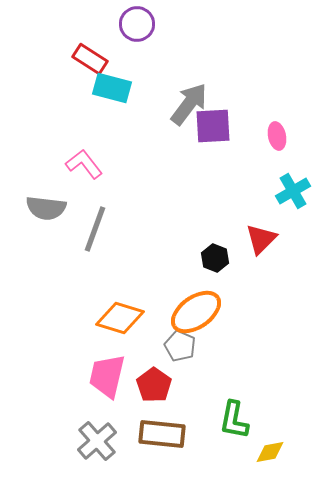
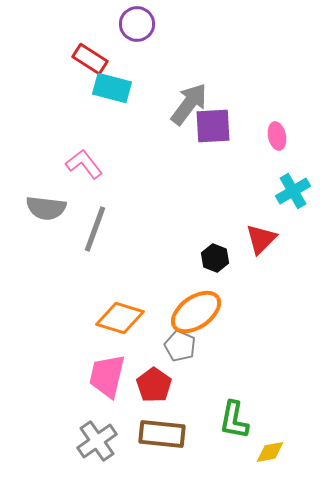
gray cross: rotated 6 degrees clockwise
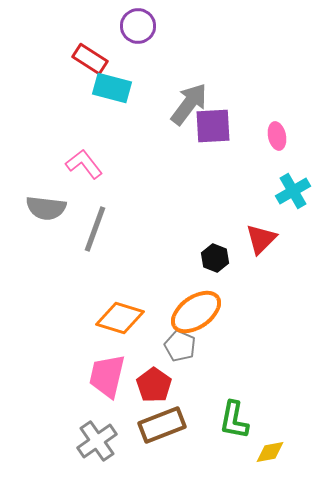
purple circle: moved 1 px right, 2 px down
brown rectangle: moved 9 px up; rotated 27 degrees counterclockwise
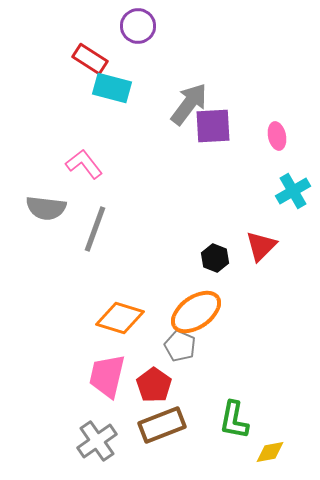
red triangle: moved 7 px down
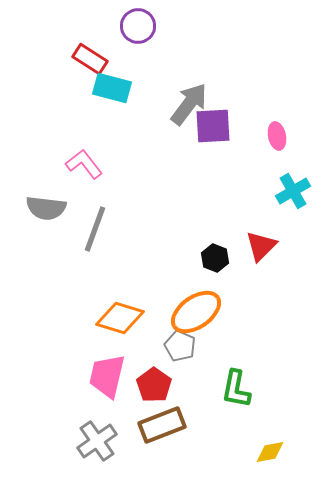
green L-shape: moved 2 px right, 31 px up
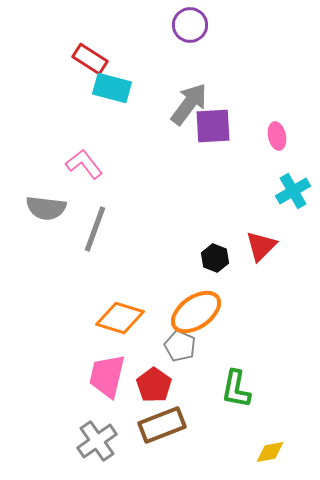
purple circle: moved 52 px right, 1 px up
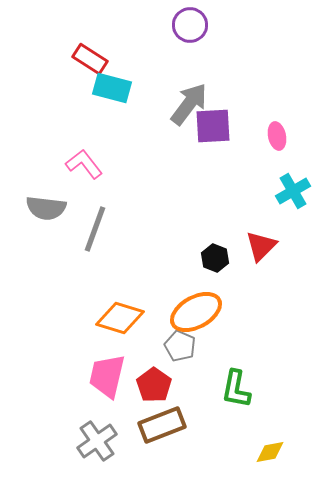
orange ellipse: rotated 6 degrees clockwise
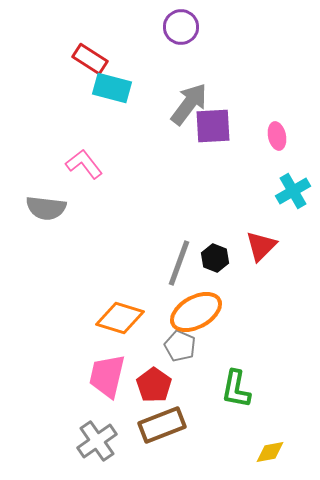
purple circle: moved 9 px left, 2 px down
gray line: moved 84 px right, 34 px down
